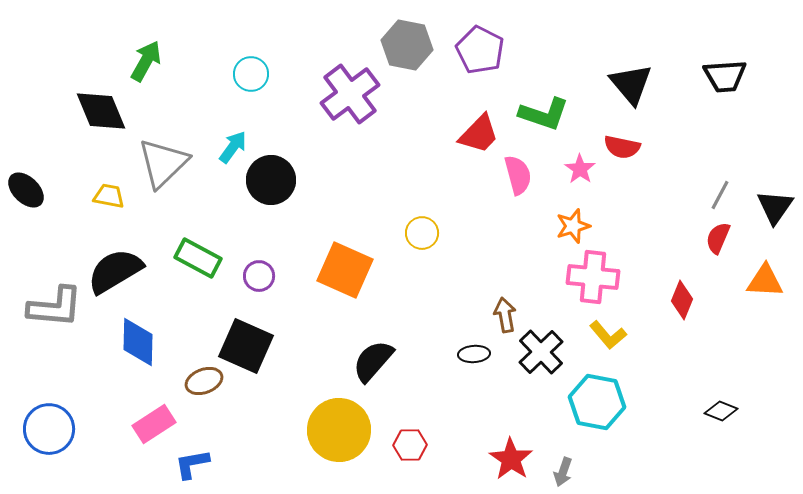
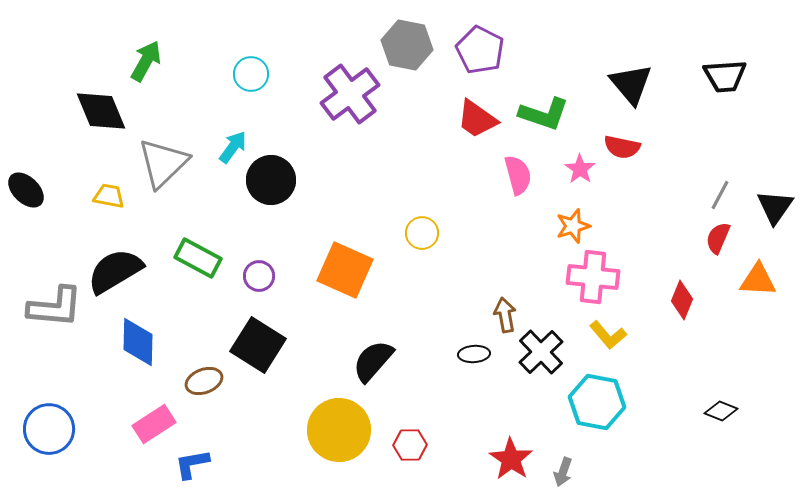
red trapezoid at (479, 134): moved 2 px left, 15 px up; rotated 81 degrees clockwise
orange triangle at (765, 281): moved 7 px left, 1 px up
black square at (246, 346): moved 12 px right, 1 px up; rotated 8 degrees clockwise
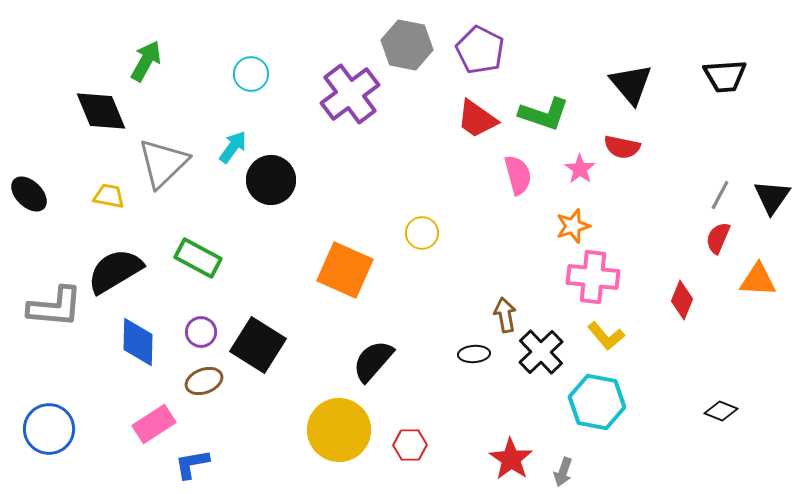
black ellipse at (26, 190): moved 3 px right, 4 px down
black triangle at (775, 207): moved 3 px left, 10 px up
purple circle at (259, 276): moved 58 px left, 56 px down
yellow L-shape at (608, 335): moved 2 px left, 1 px down
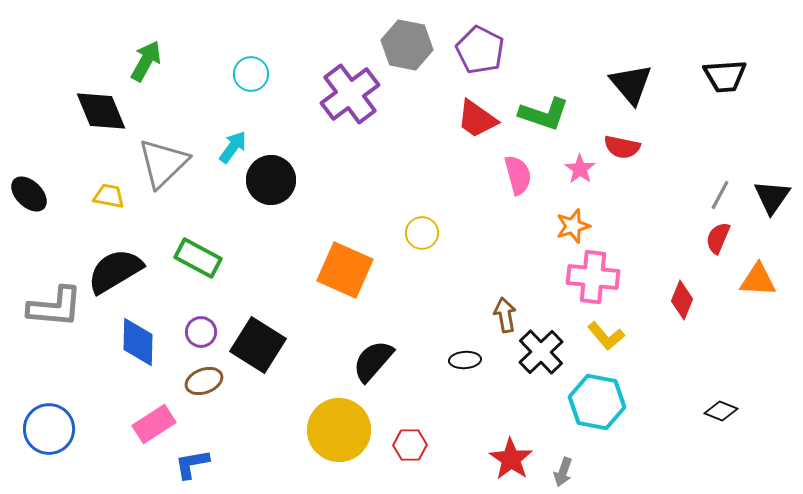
black ellipse at (474, 354): moved 9 px left, 6 px down
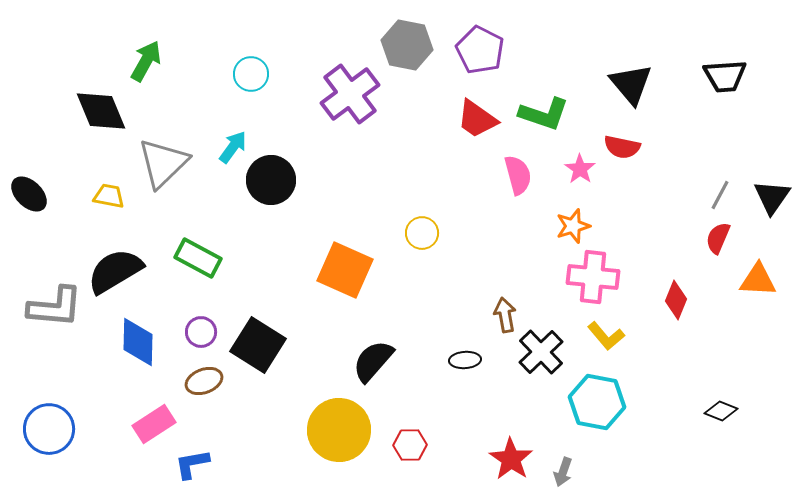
red diamond at (682, 300): moved 6 px left
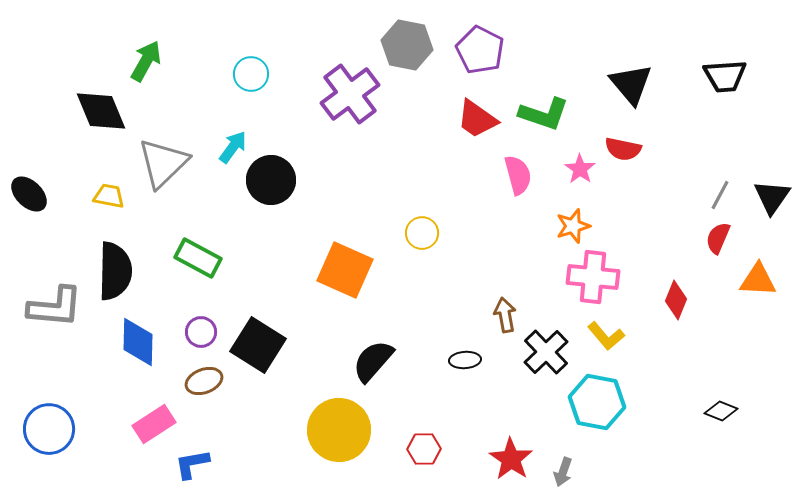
red semicircle at (622, 147): moved 1 px right, 2 px down
black semicircle at (115, 271): rotated 122 degrees clockwise
black cross at (541, 352): moved 5 px right
red hexagon at (410, 445): moved 14 px right, 4 px down
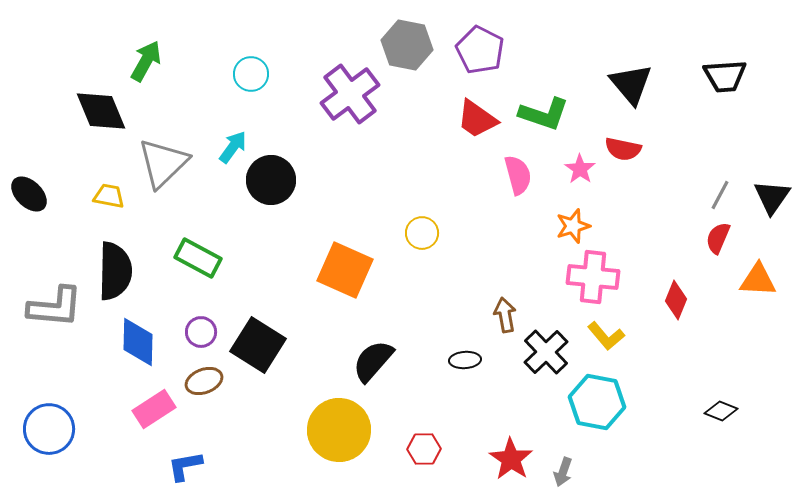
pink rectangle at (154, 424): moved 15 px up
blue L-shape at (192, 464): moved 7 px left, 2 px down
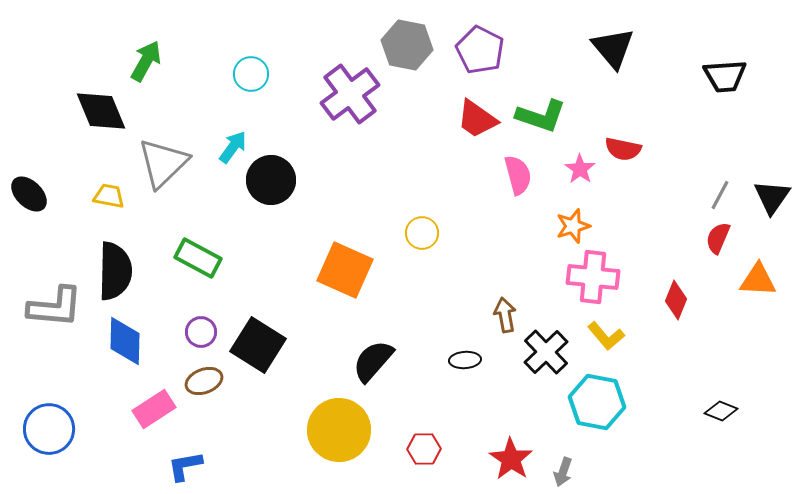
black triangle at (631, 84): moved 18 px left, 36 px up
green L-shape at (544, 114): moved 3 px left, 2 px down
blue diamond at (138, 342): moved 13 px left, 1 px up
